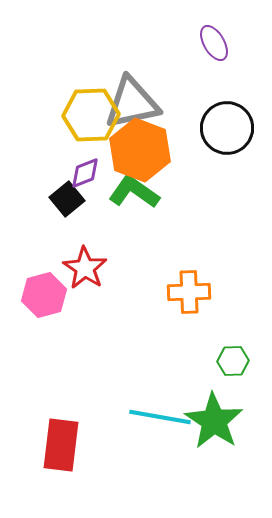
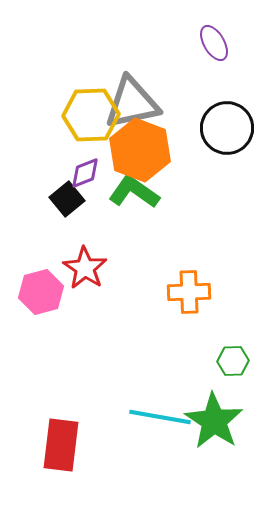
pink hexagon: moved 3 px left, 3 px up
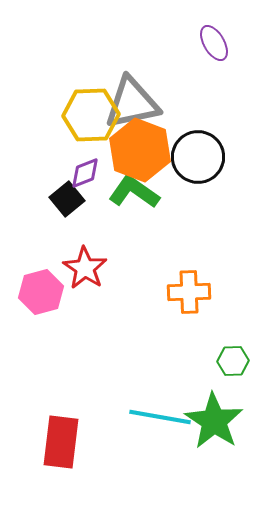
black circle: moved 29 px left, 29 px down
red rectangle: moved 3 px up
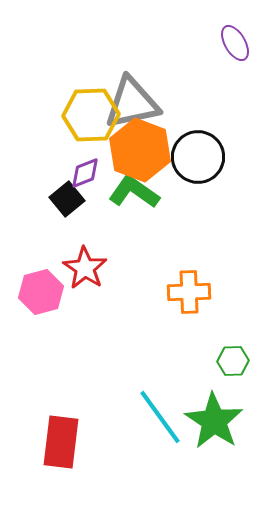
purple ellipse: moved 21 px right
cyan line: rotated 44 degrees clockwise
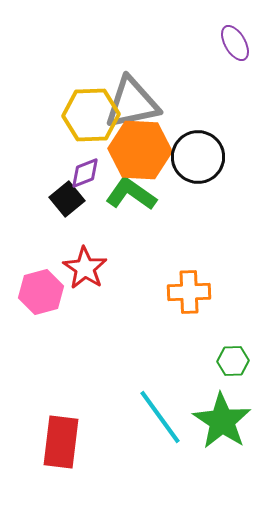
orange hexagon: rotated 18 degrees counterclockwise
green L-shape: moved 3 px left, 2 px down
green star: moved 8 px right
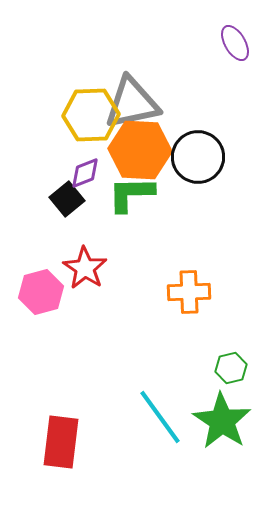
green L-shape: rotated 36 degrees counterclockwise
green hexagon: moved 2 px left, 7 px down; rotated 12 degrees counterclockwise
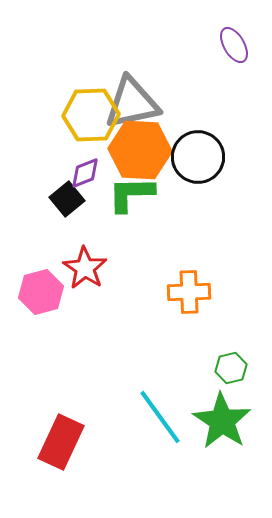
purple ellipse: moved 1 px left, 2 px down
red rectangle: rotated 18 degrees clockwise
